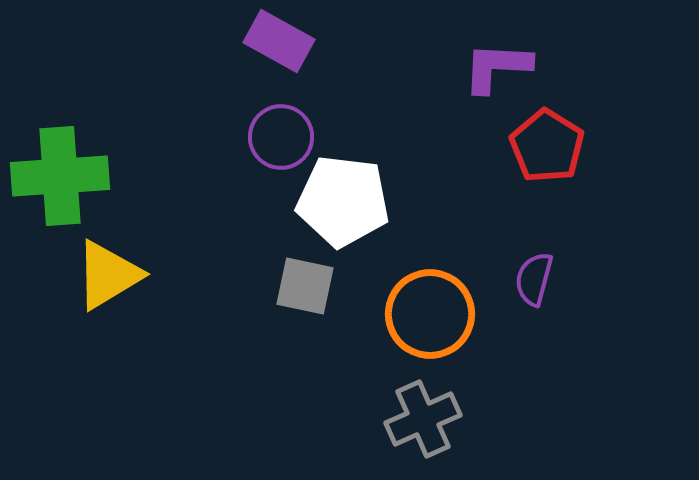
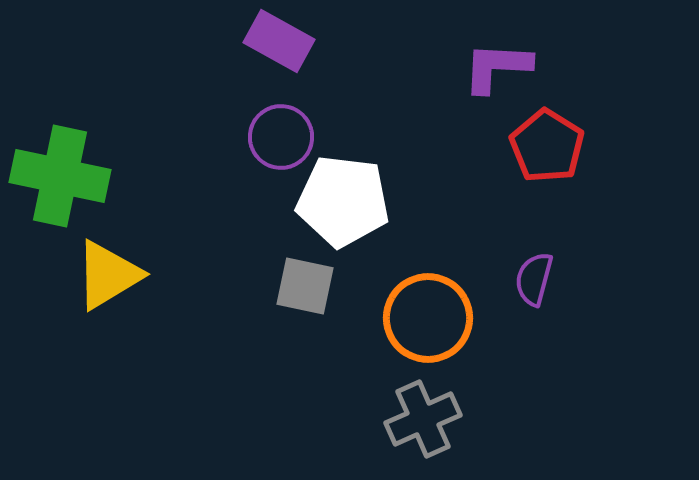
green cross: rotated 16 degrees clockwise
orange circle: moved 2 px left, 4 px down
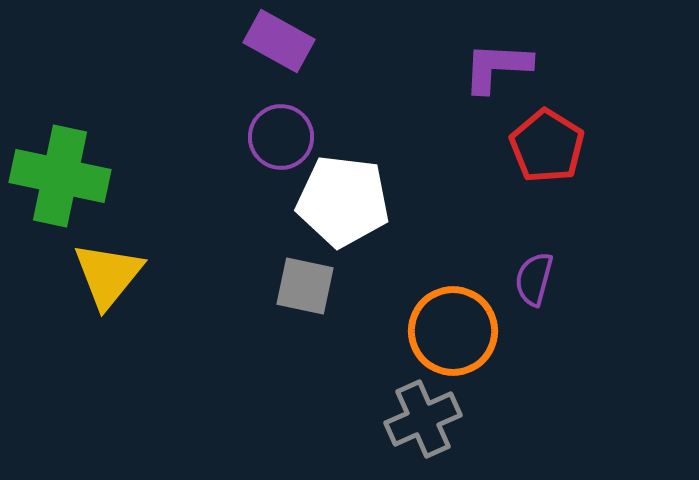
yellow triangle: rotated 20 degrees counterclockwise
orange circle: moved 25 px right, 13 px down
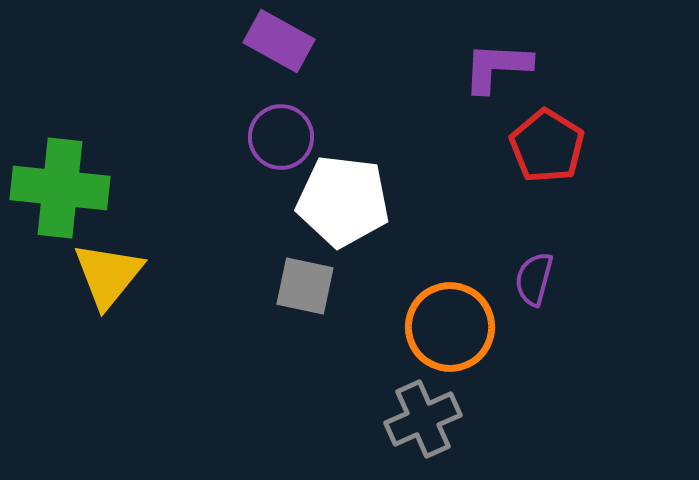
green cross: moved 12 px down; rotated 6 degrees counterclockwise
orange circle: moved 3 px left, 4 px up
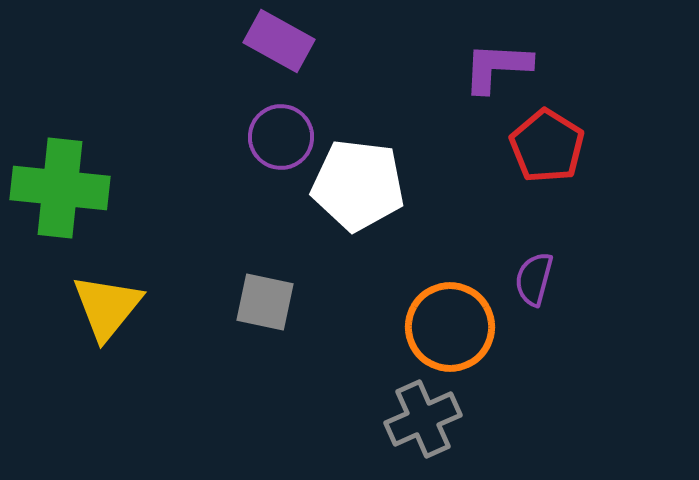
white pentagon: moved 15 px right, 16 px up
yellow triangle: moved 1 px left, 32 px down
gray square: moved 40 px left, 16 px down
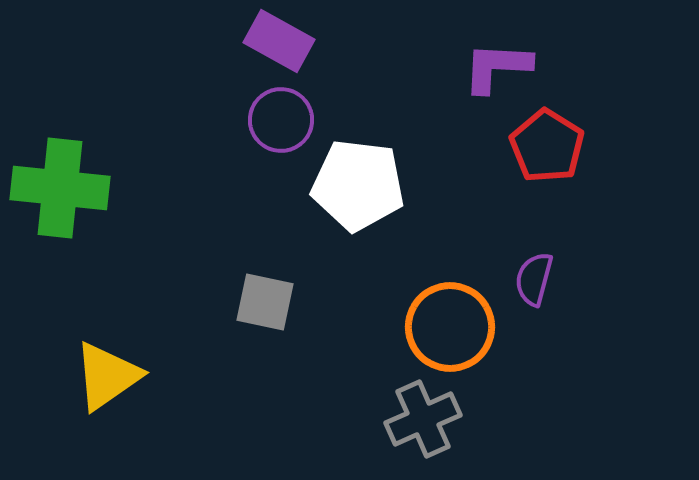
purple circle: moved 17 px up
yellow triangle: moved 69 px down; rotated 16 degrees clockwise
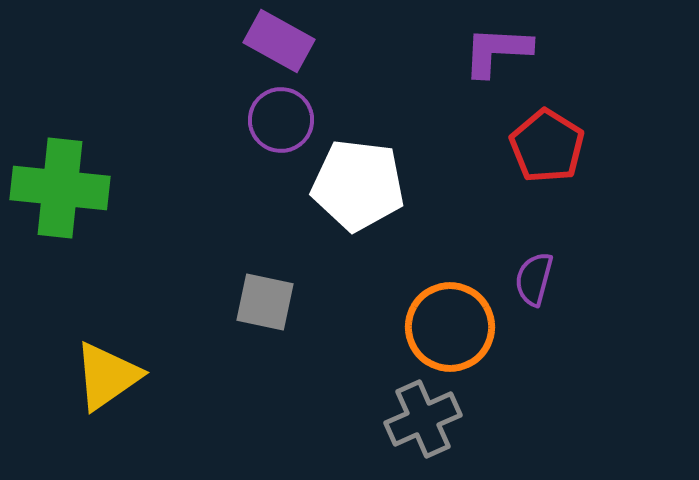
purple L-shape: moved 16 px up
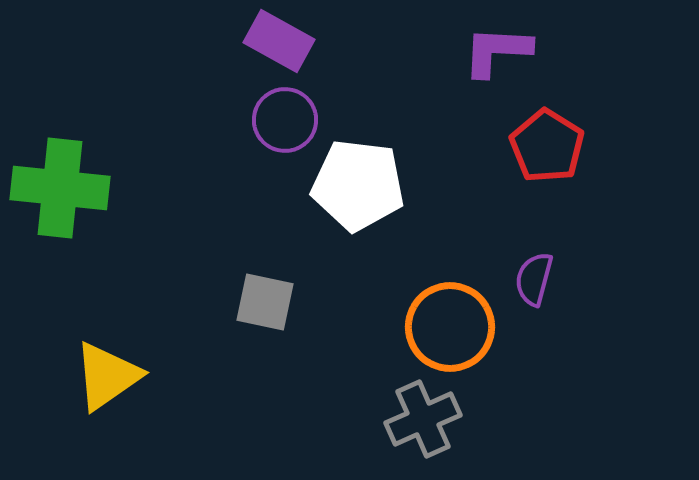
purple circle: moved 4 px right
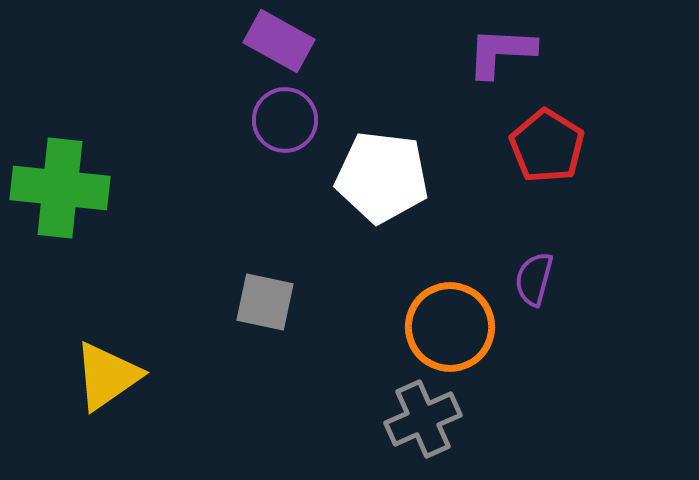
purple L-shape: moved 4 px right, 1 px down
white pentagon: moved 24 px right, 8 px up
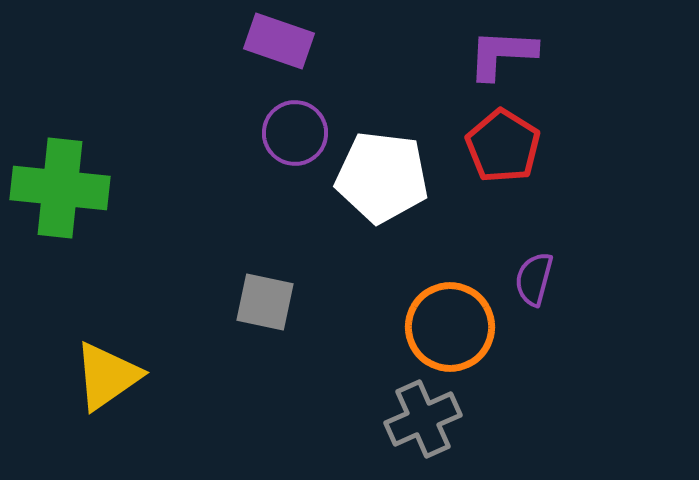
purple rectangle: rotated 10 degrees counterclockwise
purple L-shape: moved 1 px right, 2 px down
purple circle: moved 10 px right, 13 px down
red pentagon: moved 44 px left
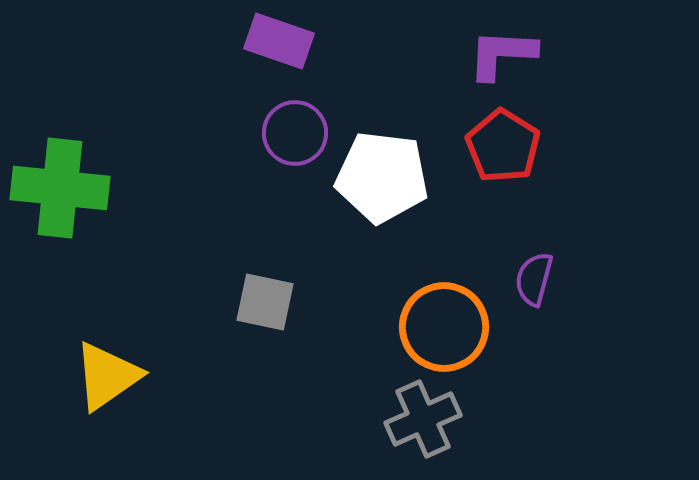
orange circle: moved 6 px left
